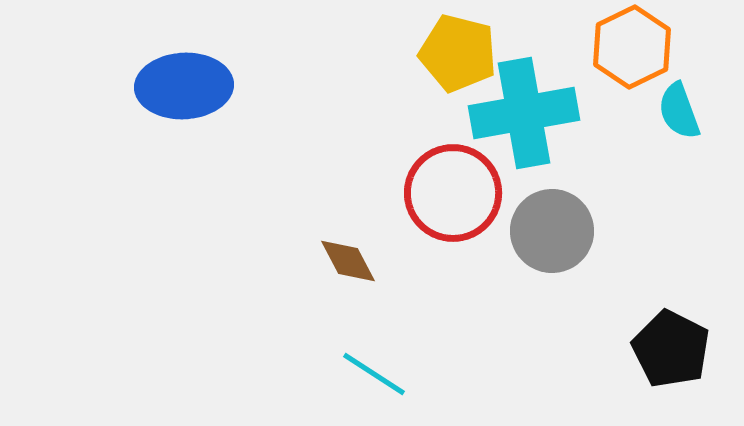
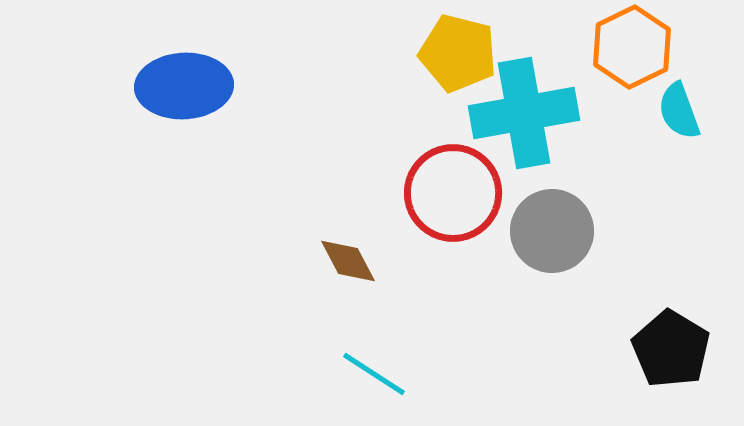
black pentagon: rotated 4 degrees clockwise
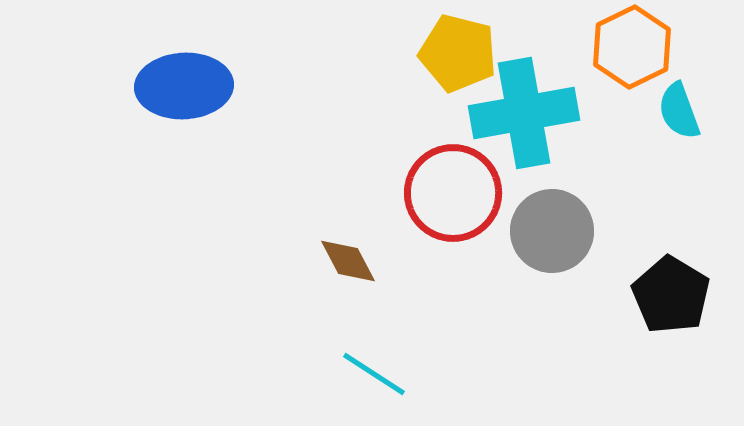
black pentagon: moved 54 px up
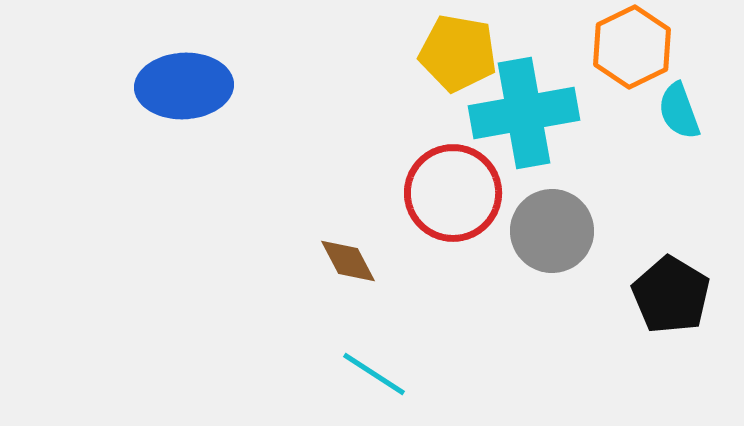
yellow pentagon: rotated 4 degrees counterclockwise
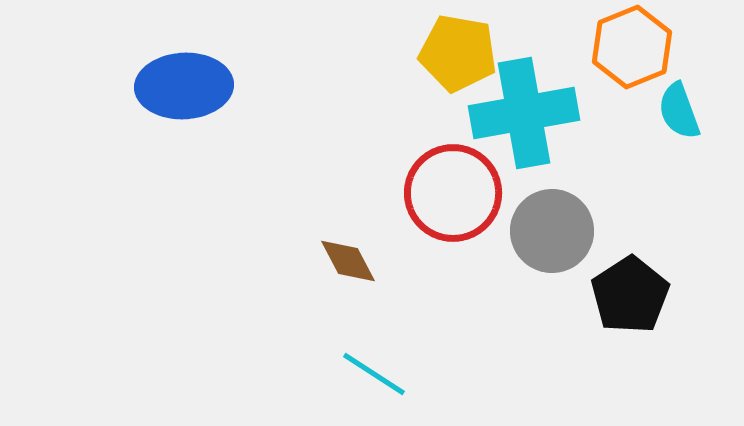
orange hexagon: rotated 4 degrees clockwise
black pentagon: moved 41 px left; rotated 8 degrees clockwise
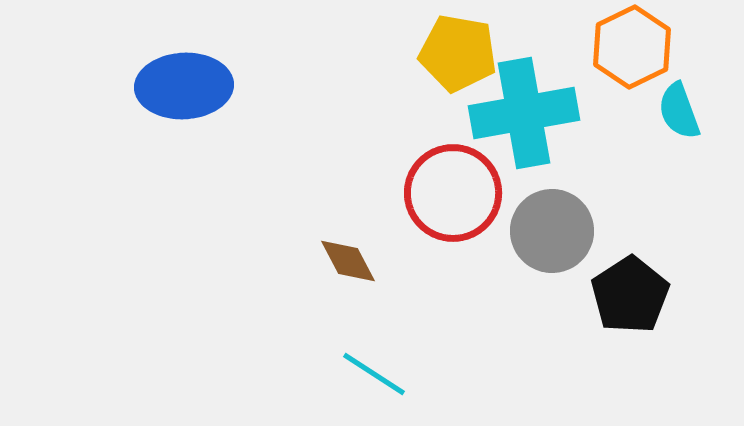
orange hexagon: rotated 4 degrees counterclockwise
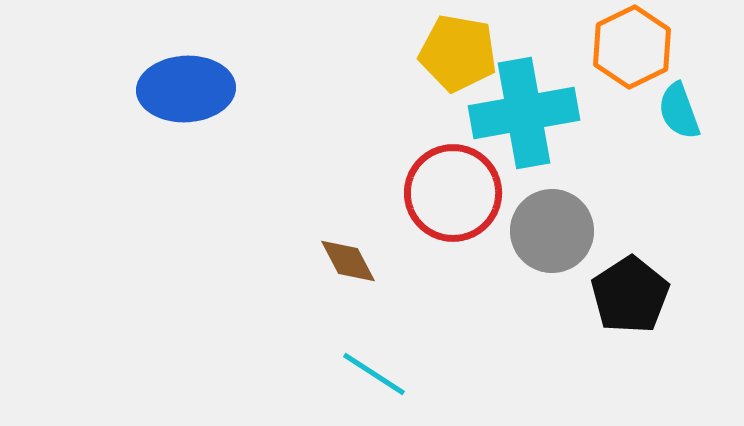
blue ellipse: moved 2 px right, 3 px down
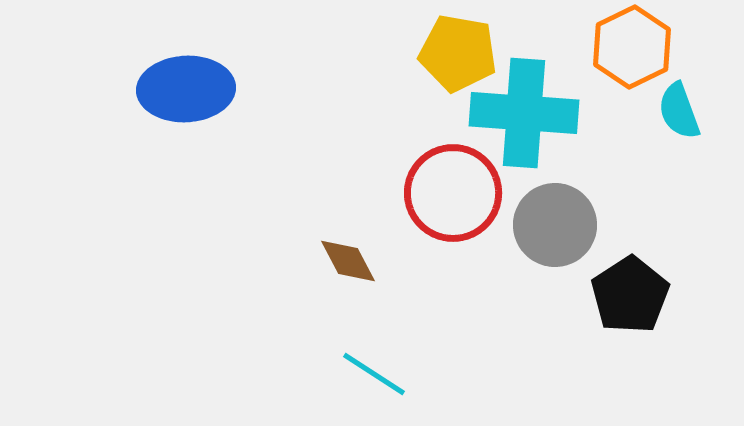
cyan cross: rotated 14 degrees clockwise
gray circle: moved 3 px right, 6 px up
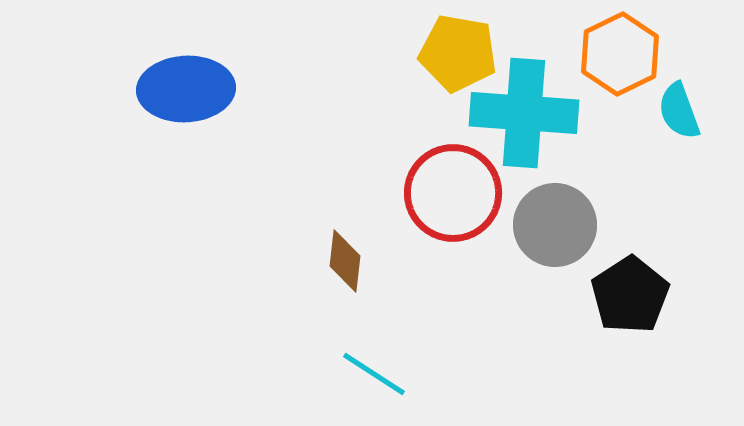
orange hexagon: moved 12 px left, 7 px down
brown diamond: moved 3 px left; rotated 34 degrees clockwise
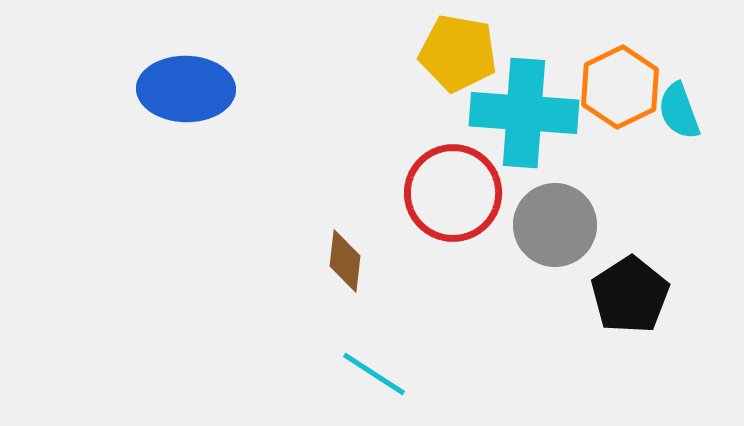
orange hexagon: moved 33 px down
blue ellipse: rotated 4 degrees clockwise
